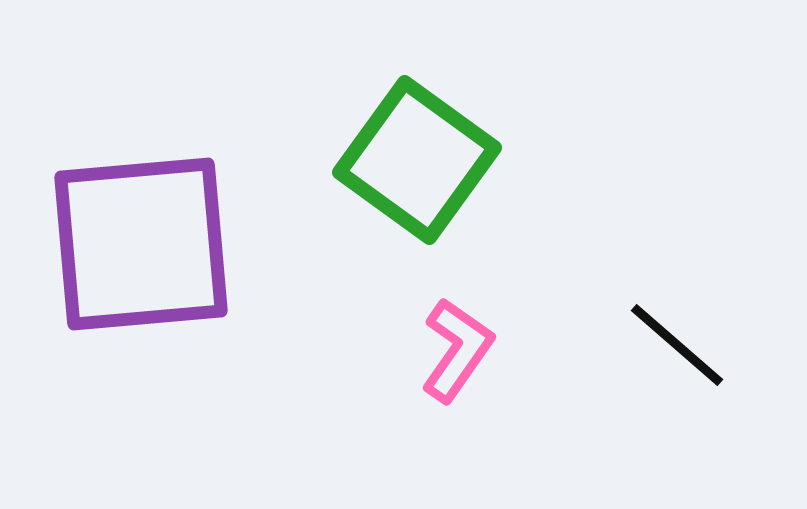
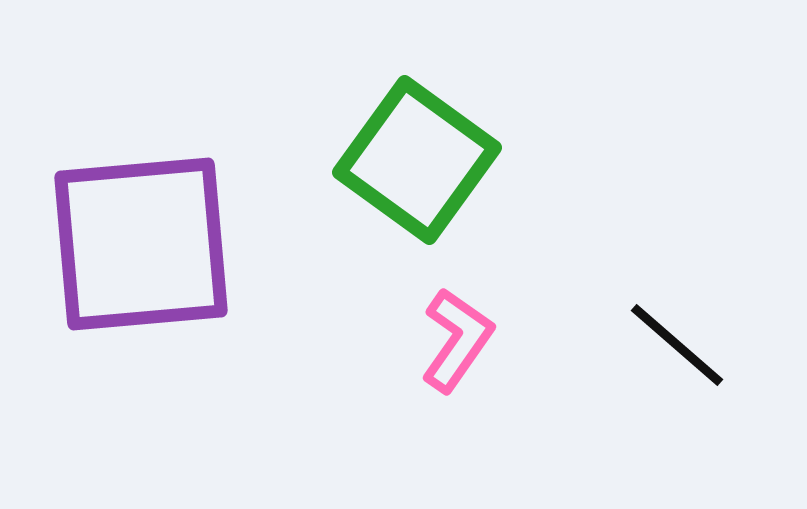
pink L-shape: moved 10 px up
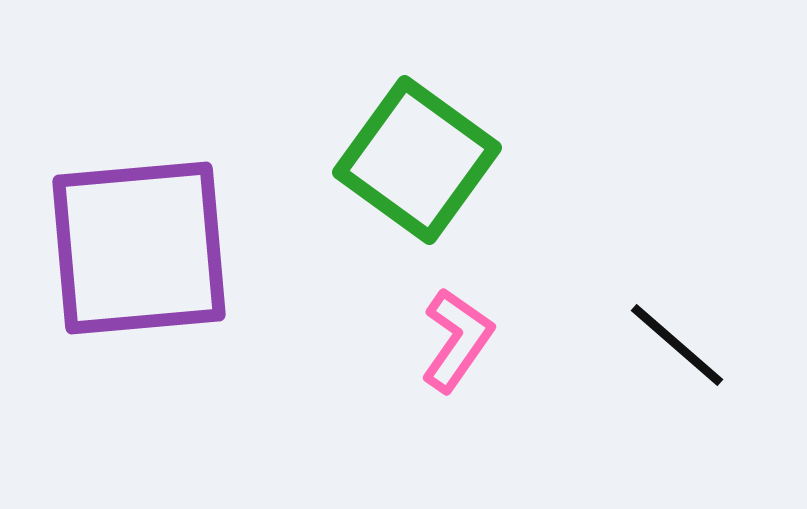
purple square: moved 2 px left, 4 px down
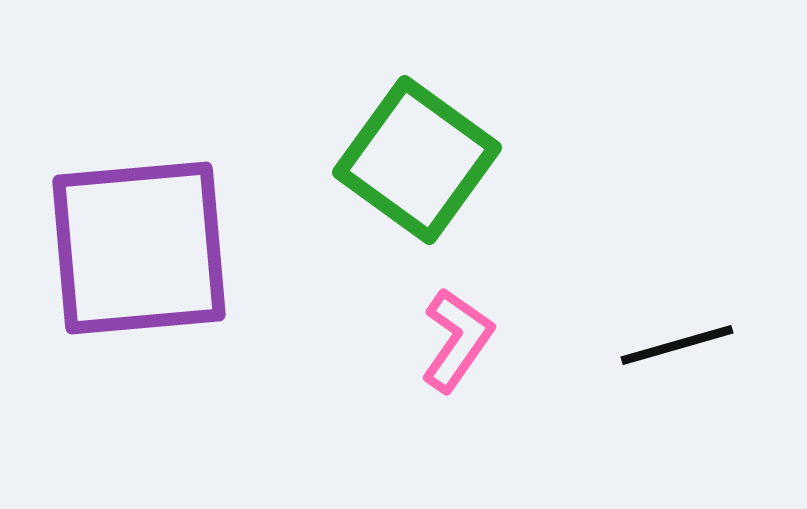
black line: rotated 57 degrees counterclockwise
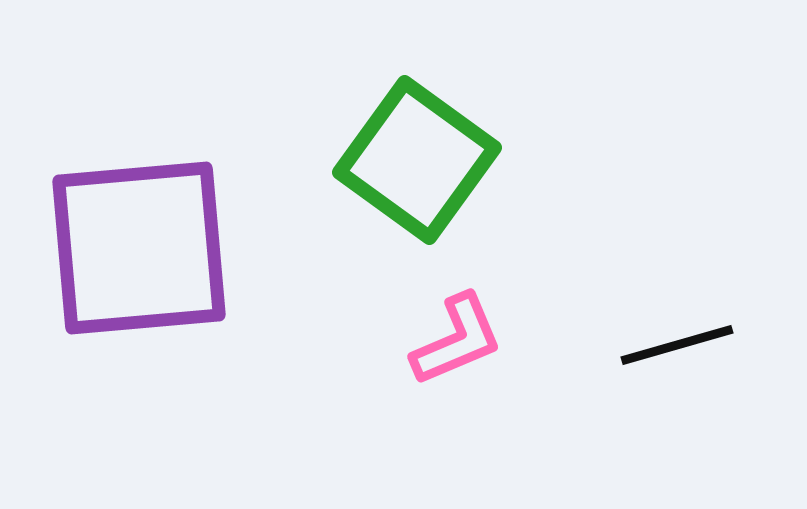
pink L-shape: rotated 32 degrees clockwise
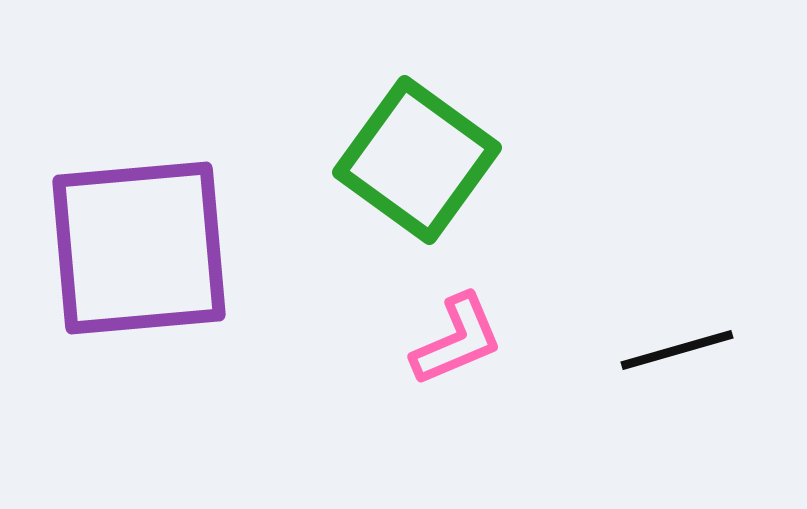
black line: moved 5 px down
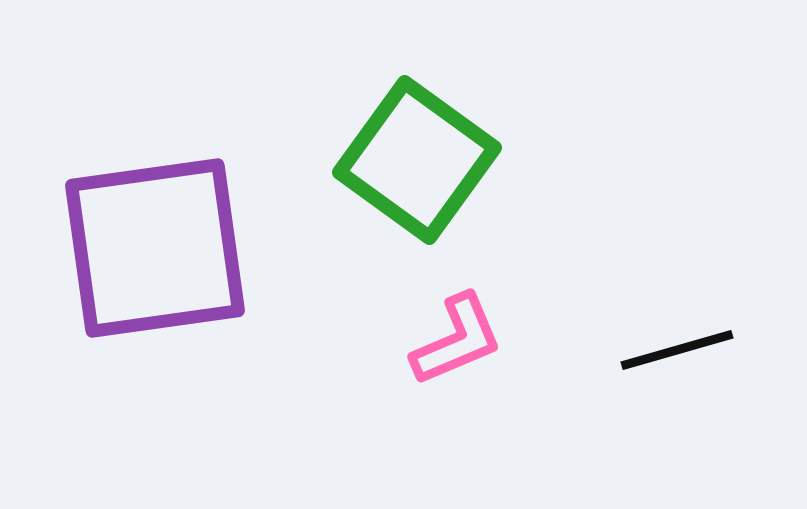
purple square: moved 16 px right; rotated 3 degrees counterclockwise
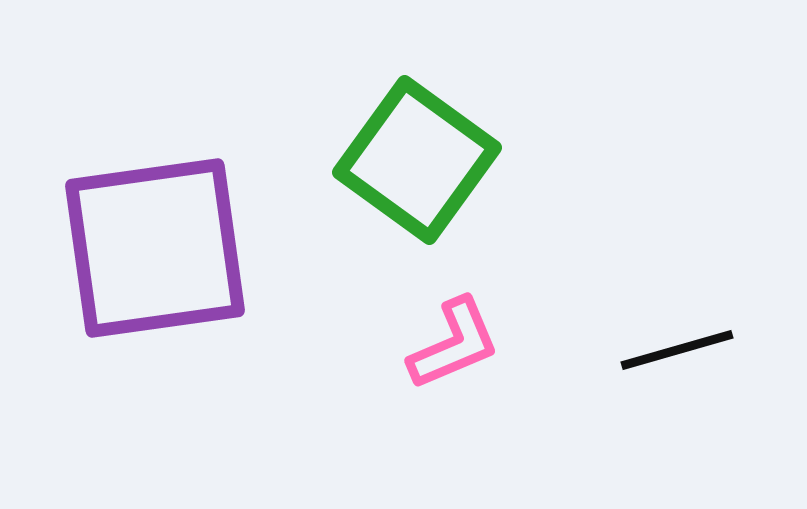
pink L-shape: moved 3 px left, 4 px down
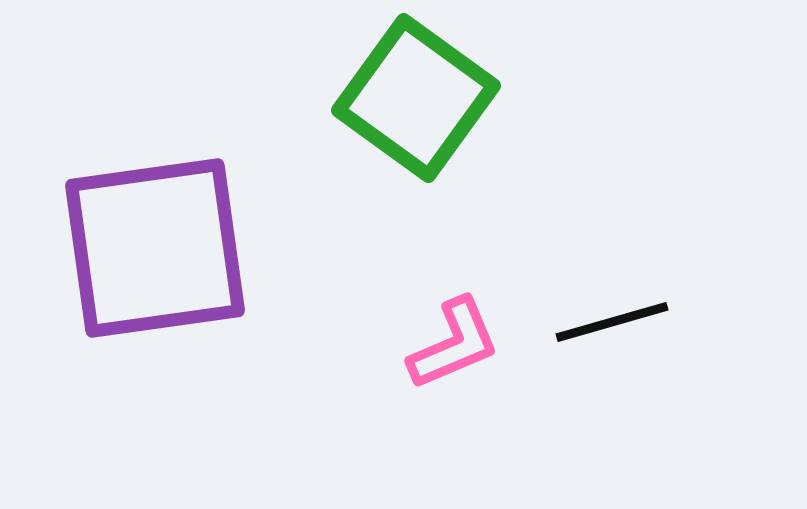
green square: moved 1 px left, 62 px up
black line: moved 65 px left, 28 px up
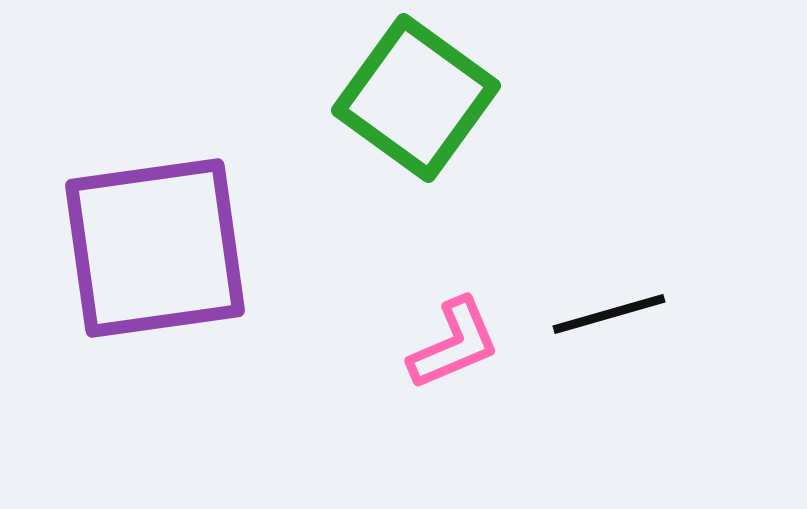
black line: moved 3 px left, 8 px up
